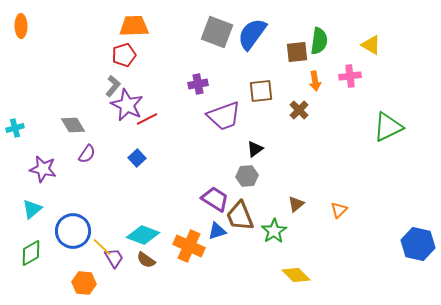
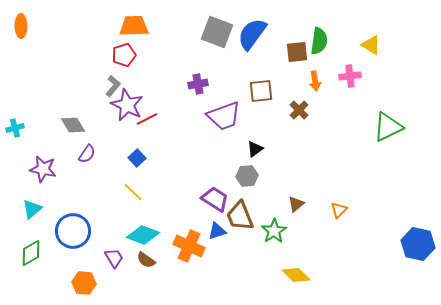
yellow line at (102, 247): moved 31 px right, 55 px up
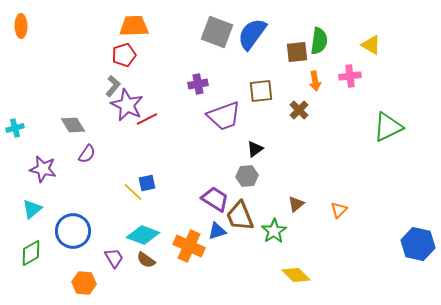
blue square at (137, 158): moved 10 px right, 25 px down; rotated 30 degrees clockwise
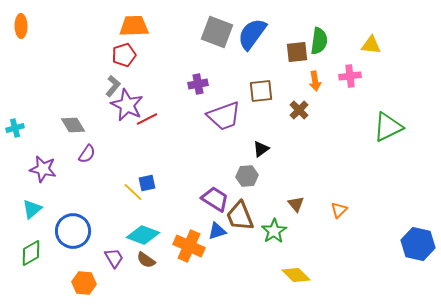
yellow triangle at (371, 45): rotated 25 degrees counterclockwise
black triangle at (255, 149): moved 6 px right
brown triangle at (296, 204): rotated 30 degrees counterclockwise
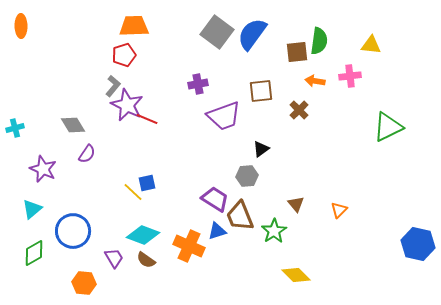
gray square at (217, 32): rotated 16 degrees clockwise
orange arrow at (315, 81): rotated 108 degrees clockwise
red line at (147, 119): rotated 50 degrees clockwise
purple star at (43, 169): rotated 12 degrees clockwise
green diamond at (31, 253): moved 3 px right
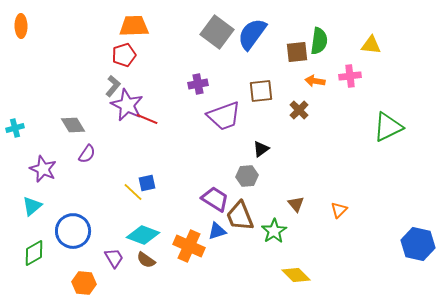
cyan triangle at (32, 209): moved 3 px up
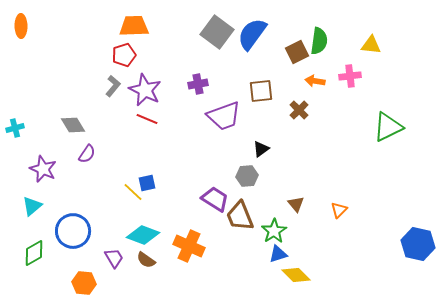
brown square at (297, 52): rotated 20 degrees counterclockwise
purple star at (127, 105): moved 18 px right, 15 px up
blue triangle at (217, 231): moved 61 px right, 23 px down
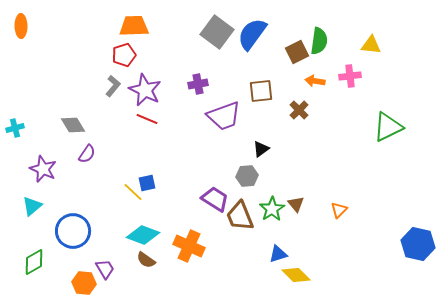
green star at (274, 231): moved 2 px left, 22 px up
green diamond at (34, 253): moved 9 px down
purple trapezoid at (114, 258): moved 9 px left, 11 px down
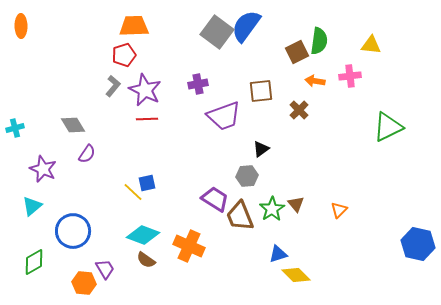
blue semicircle at (252, 34): moved 6 px left, 8 px up
red line at (147, 119): rotated 25 degrees counterclockwise
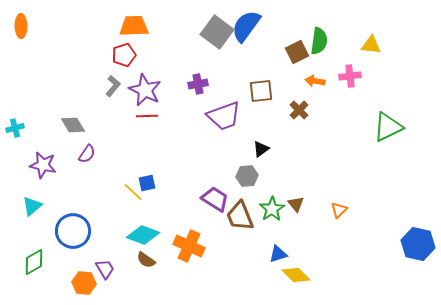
red line at (147, 119): moved 3 px up
purple star at (43, 169): moved 4 px up; rotated 12 degrees counterclockwise
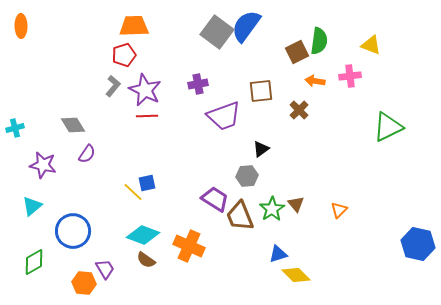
yellow triangle at (371, 45): rotated 15 degrees clockwise
